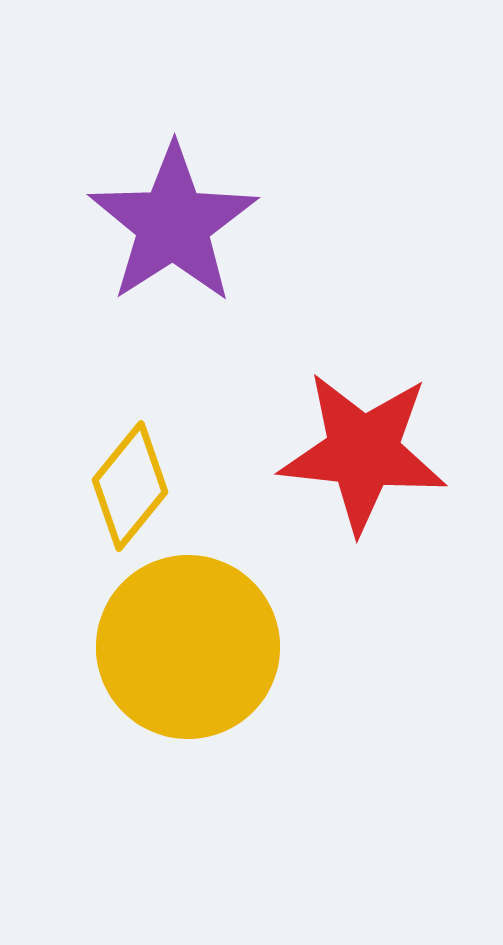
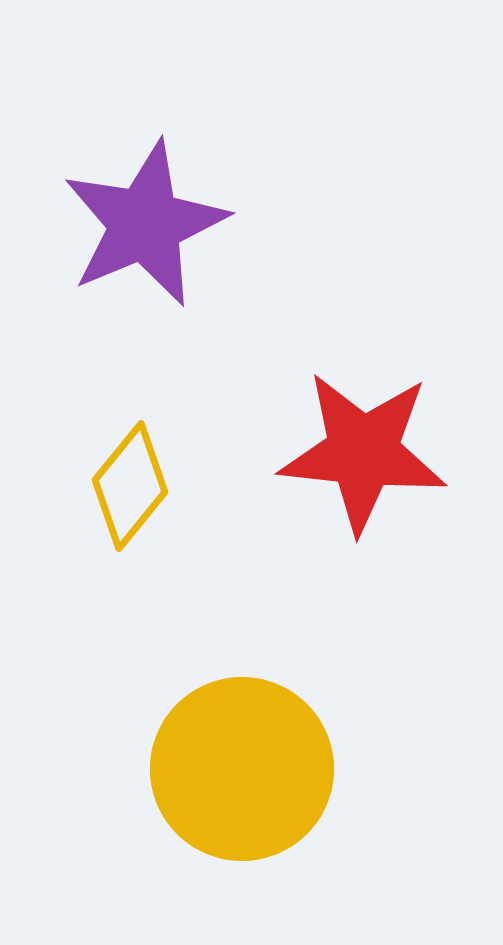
purple star: moved 28 px left; rotated 10 degrees clockwise
yellow circle: moved 54 px right, 122 px down
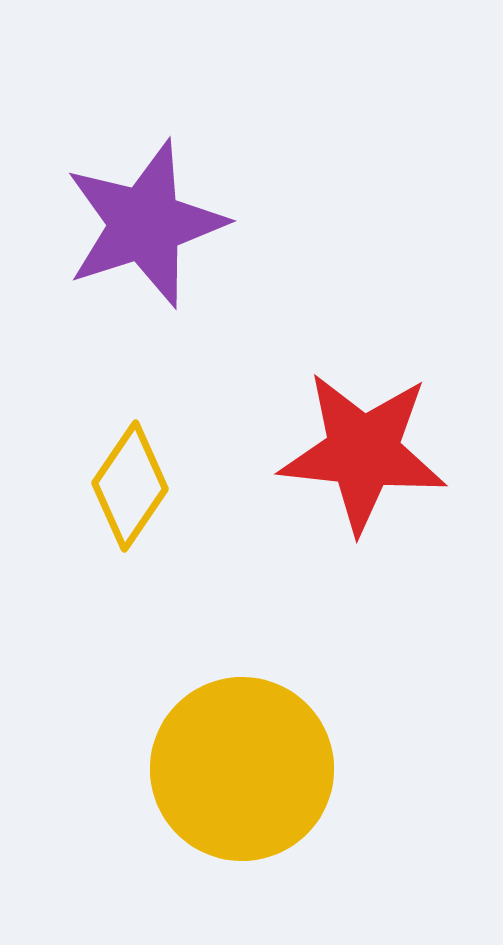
purple star: rotated 5 degrees clockwise
yellow diamond: rotated 5 degrees counterclockwise
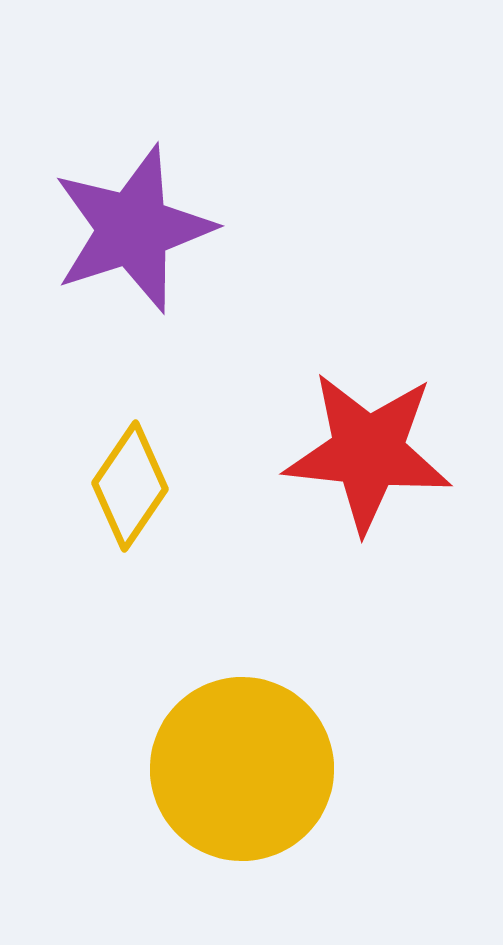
purple star: moved 12 px left, 5 px down
red star: moved 5 px right
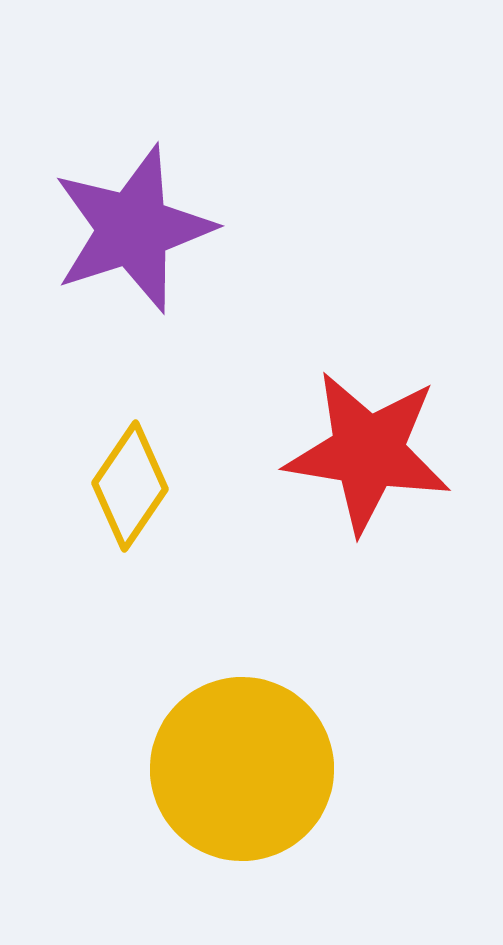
red star: rotated 3 degrees clockwise
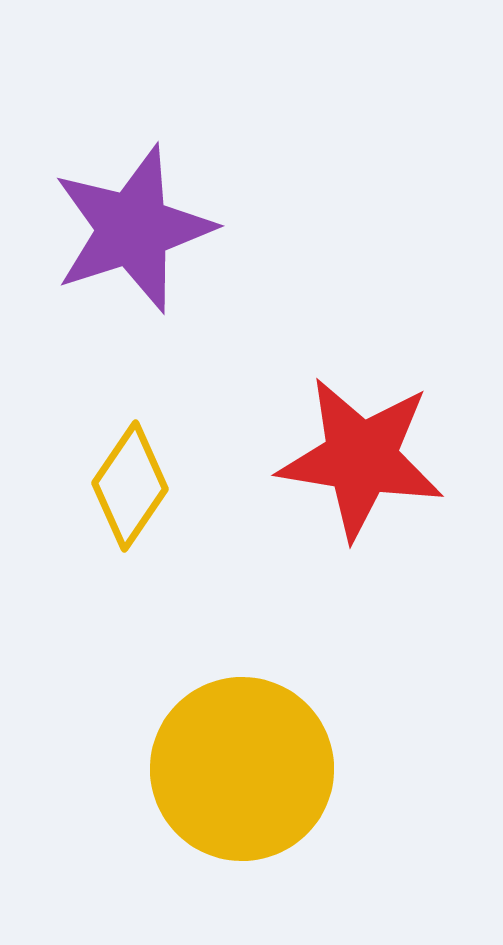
red star: moved 7 px left, 6 px down
